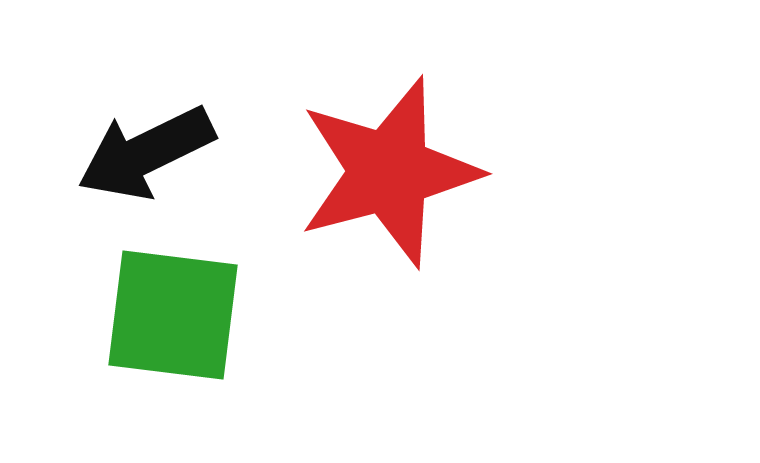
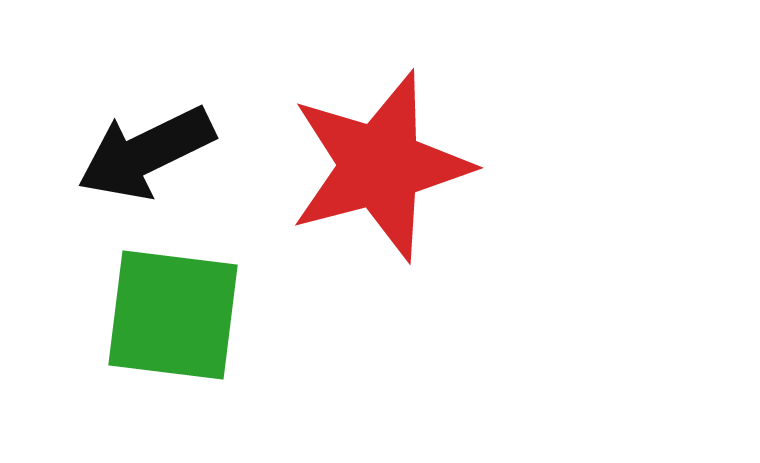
red star: moved 9 px left, 6 px up
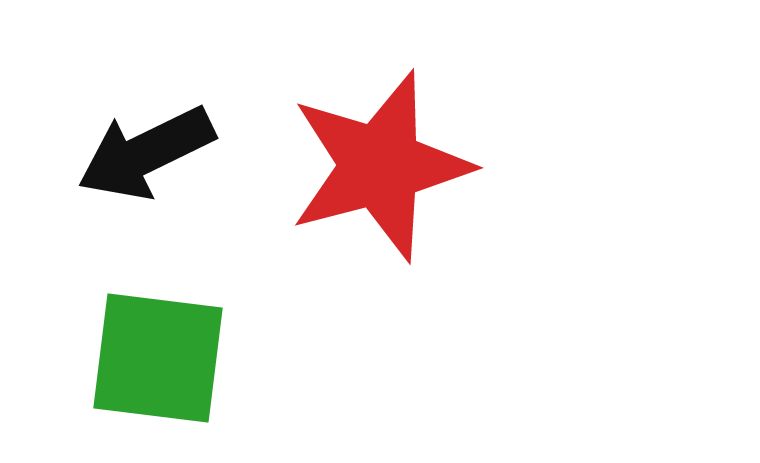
green square: moved 15 px left, 43 px down
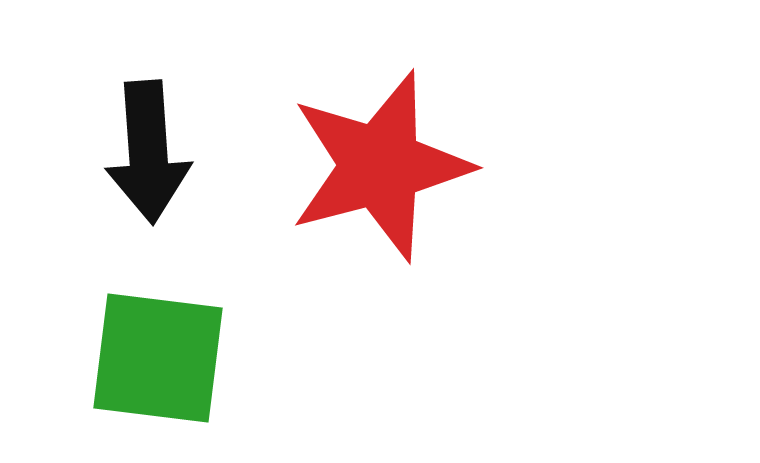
black arrow: moved 2 px right, 1 px up; rotated 68 degrees counterclockwise
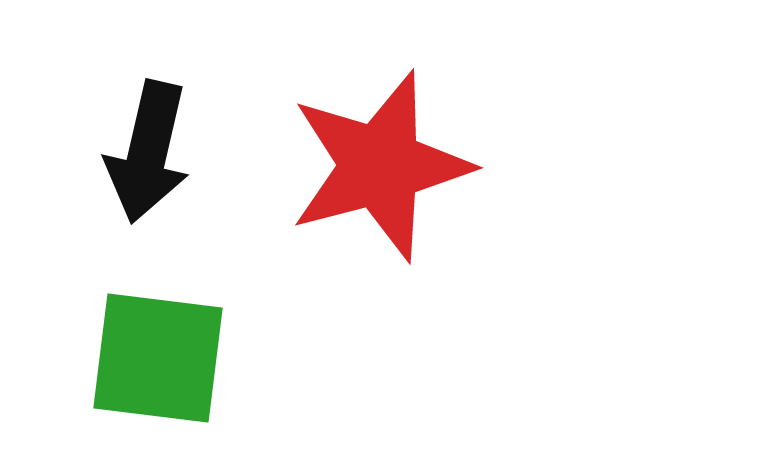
black arrow: rotated 17 degrees clockwise
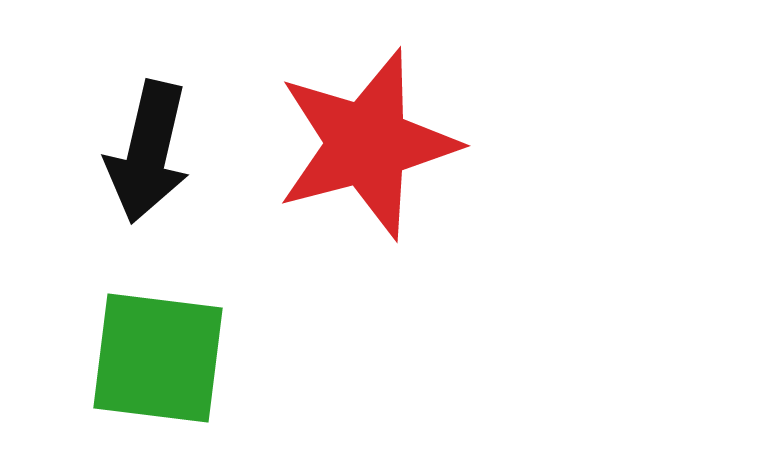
red star: moved 13 px left, 22 px up
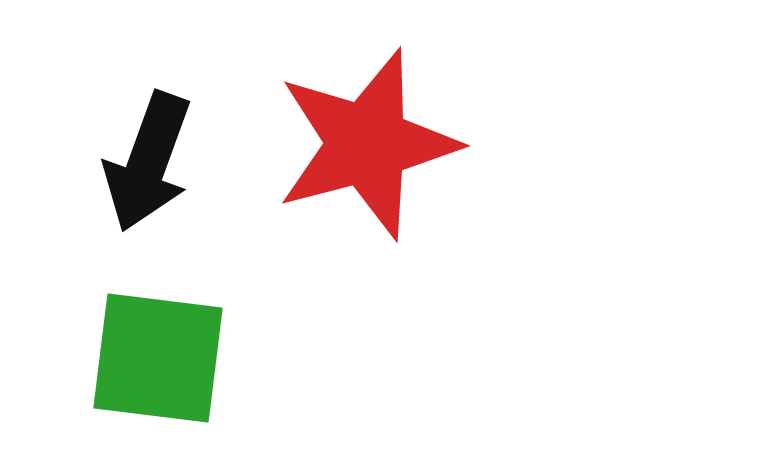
black arrow: moved 10 px down; rotated 7 degrees clockwise
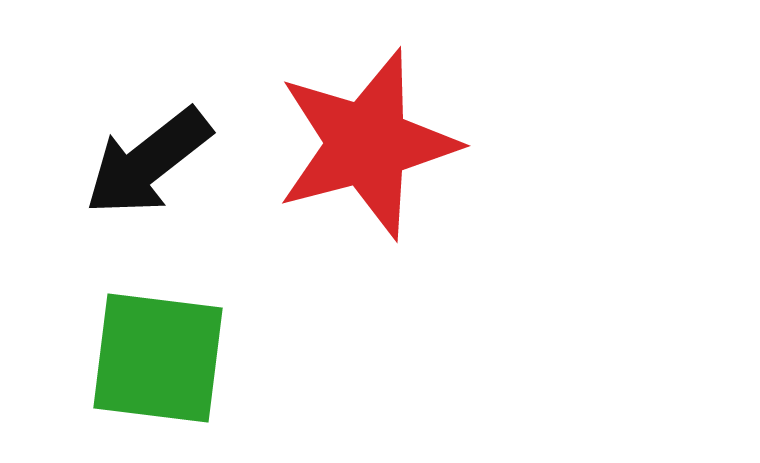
black arrow: rotated 32 degrees clockwise
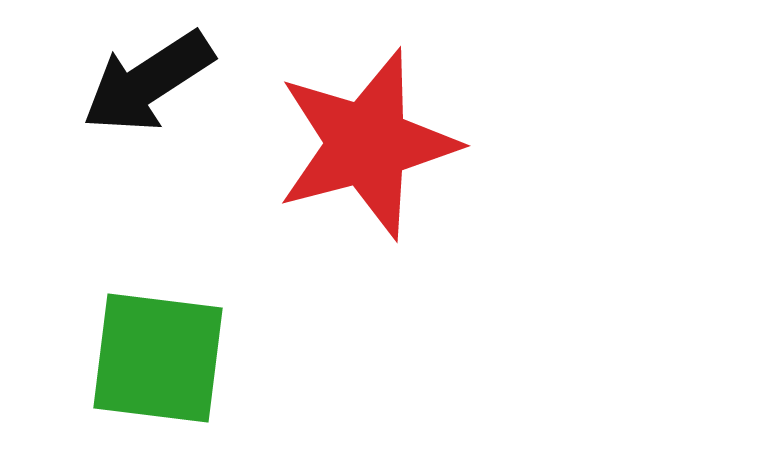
black arrow: moved 80 px up; rotated 5 degrees clockwise
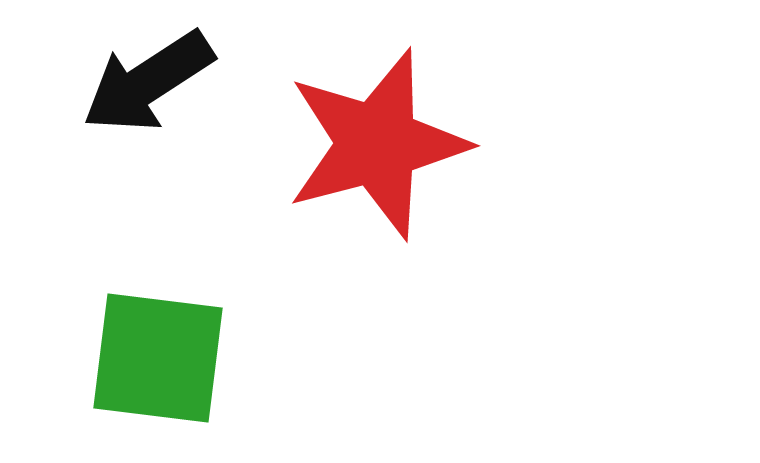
red star: moved 10 px right
